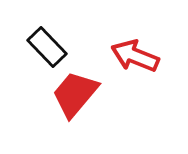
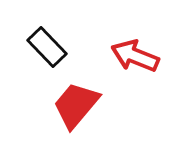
red trapezoid: moved 1 px right, 11 px down
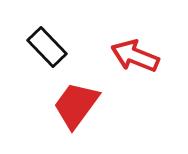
red trapezoid: rotated 4 degrees counterclockwise
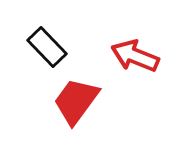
red trapezoid: moved 4 px up
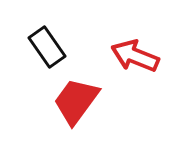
black rectangle: rotated 9 degrees clockwise
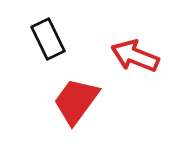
black rectangle: moved 1 px right, 8 px up; rotated 9 degrees clockwise
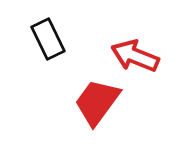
red trapezoid: moved 21 px right, 1 px down
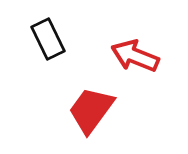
red trapezoid: moved 6 px left, 8 px down
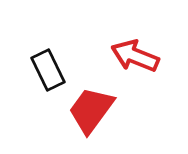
black rectangle: moved 31 px down
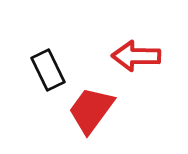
red arrow: moved 1 px right; rotated 21 degrees counterclockwise
